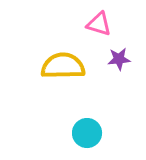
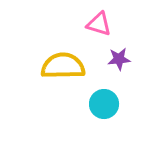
cyan circle: moved 17 px right, 29 px up
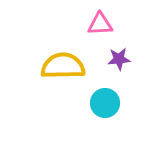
pink triangle: moved 1 px right; rotated 20 degrees counterclockwise
cyan circle: moved 1 px right, 1 px up
